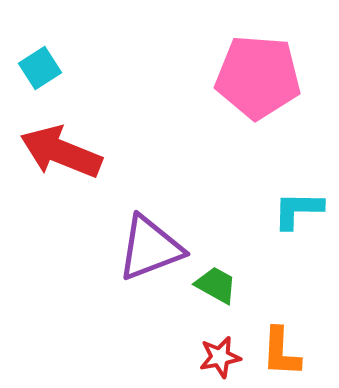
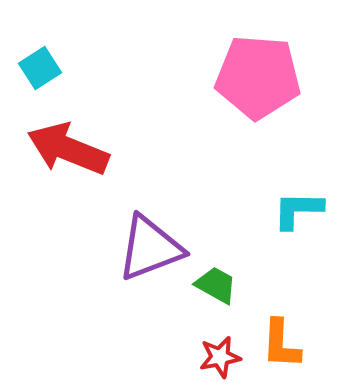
red arrow: moved 7 px right, 3 px up
orange L-shape: moved 8 px up
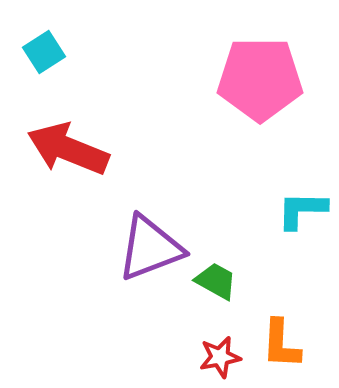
cyan square: moved 4 px right, 16 px up
pink pentagon: moved 2 px right, 2 px down; rotated 4 degrees counterclockwise
cyan L-shape: moved 4 px right
green trapezoid: moved 4 px up
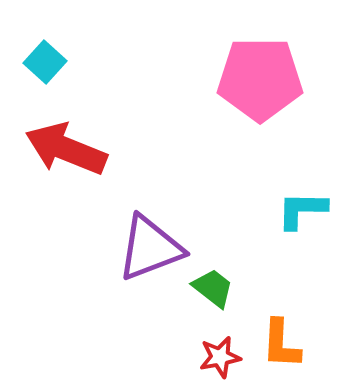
cyan square: moved 1 px right, 10 px down; rotated 15 degrees counterclockwise
red arrow: moved 2 px left
green trapezoid: moved 3 px left, 7 px down; rotated 9 degrees clockwise
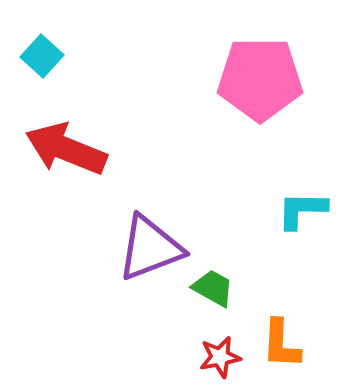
cyan square: moved 3 px left, 6 px up
green trapezoid: rotated 9 degrees counterclockwise
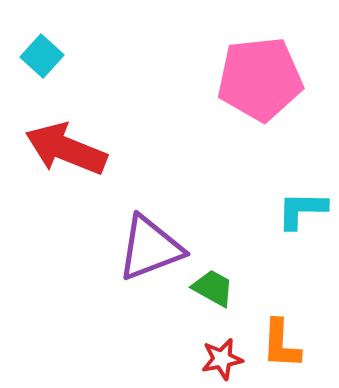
pink pentagon: rotated 6 degrees counterclockwise
red star: moved 2 px right, 2 px down
